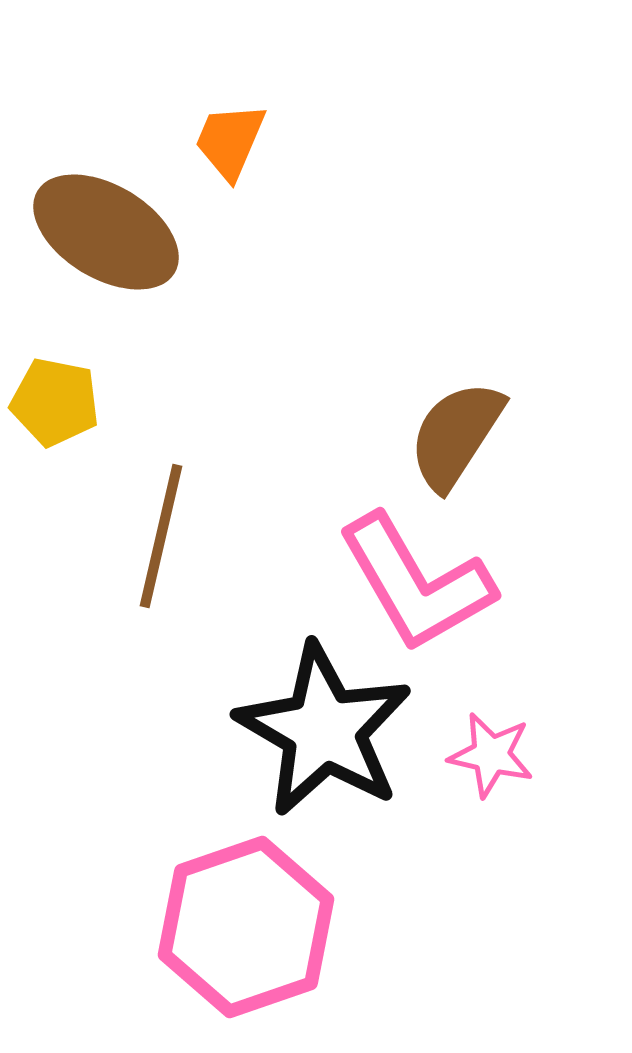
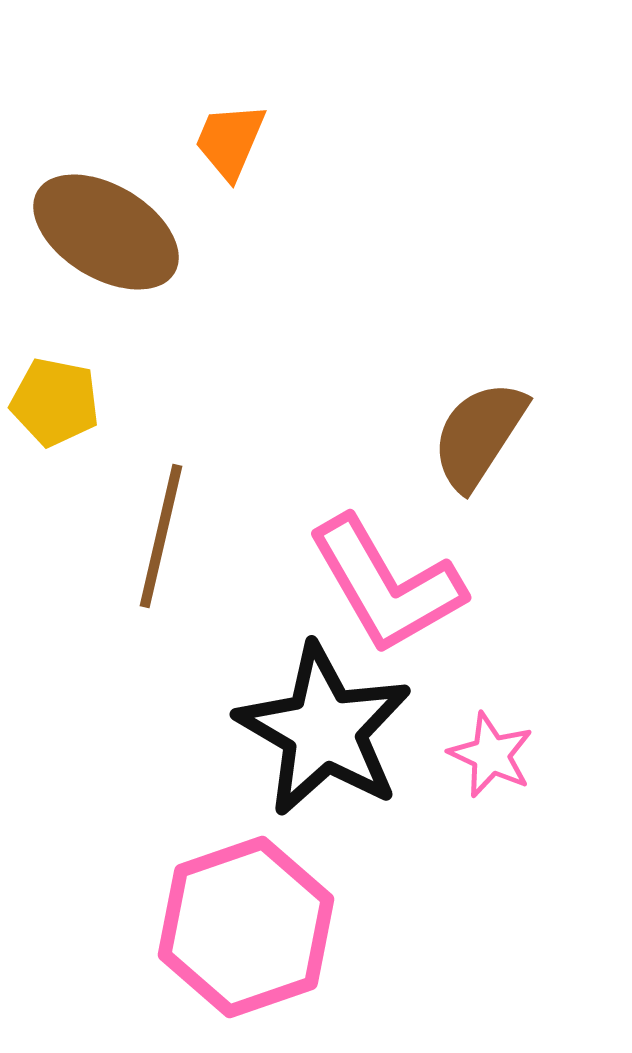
brown semicircle: moved 23 px right
pink L-shape: moved 30 px left, 2 px down
pink star: rotated 12 degrees clockwise
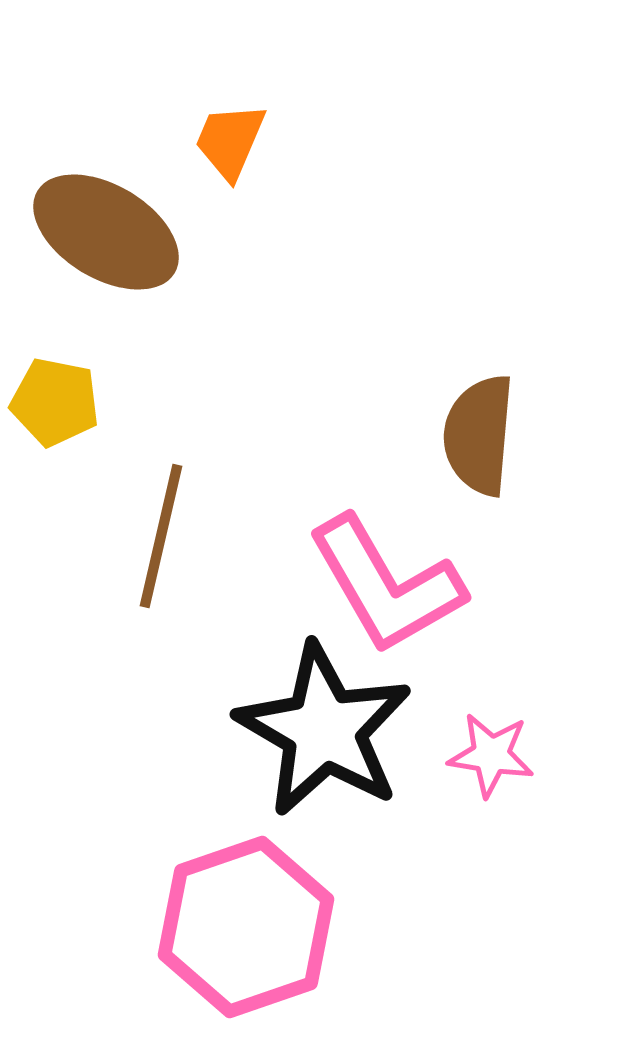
brown semicircle: rotated 28 degrees counterclockwise
pink star: rotated 16 degrees counterclockwise
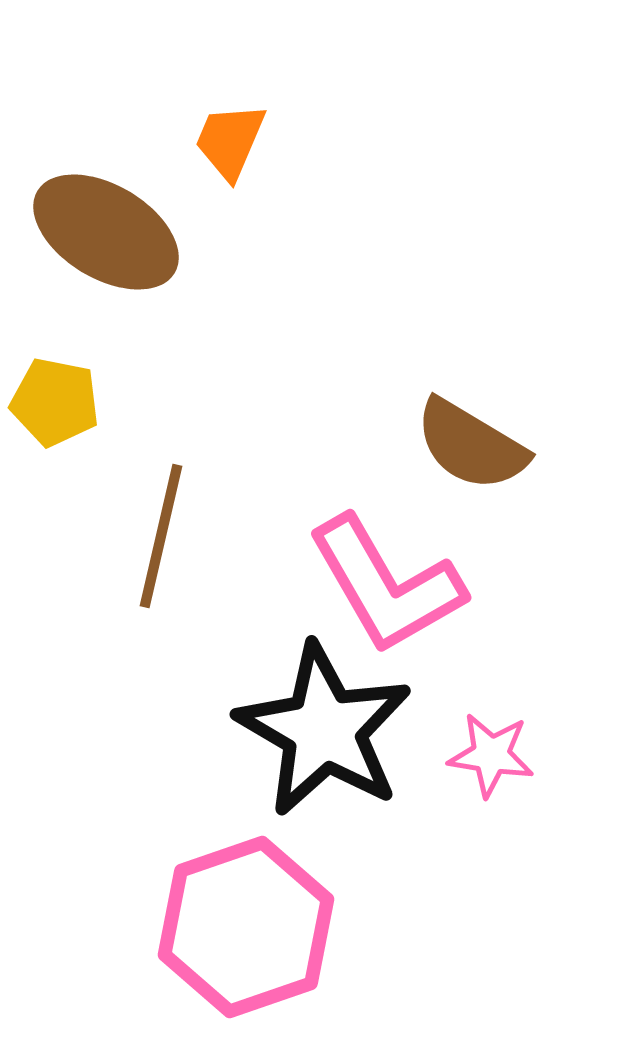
brown semicircle: moved 8 px left, 10 px down; rotated 64 degrees counterclockwise
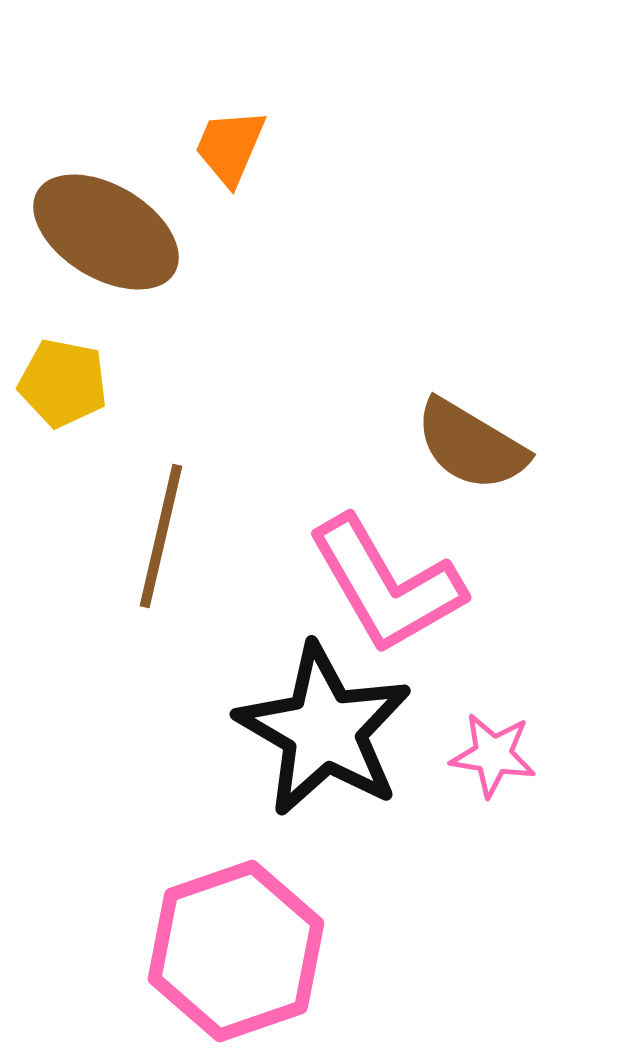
orange trapezoid: moved 6 px down
yellow pentagon: moved 8 px right, 19 px up
pink star: moved 2 px right
pink hexagon: moved 10 px left, 24 px down
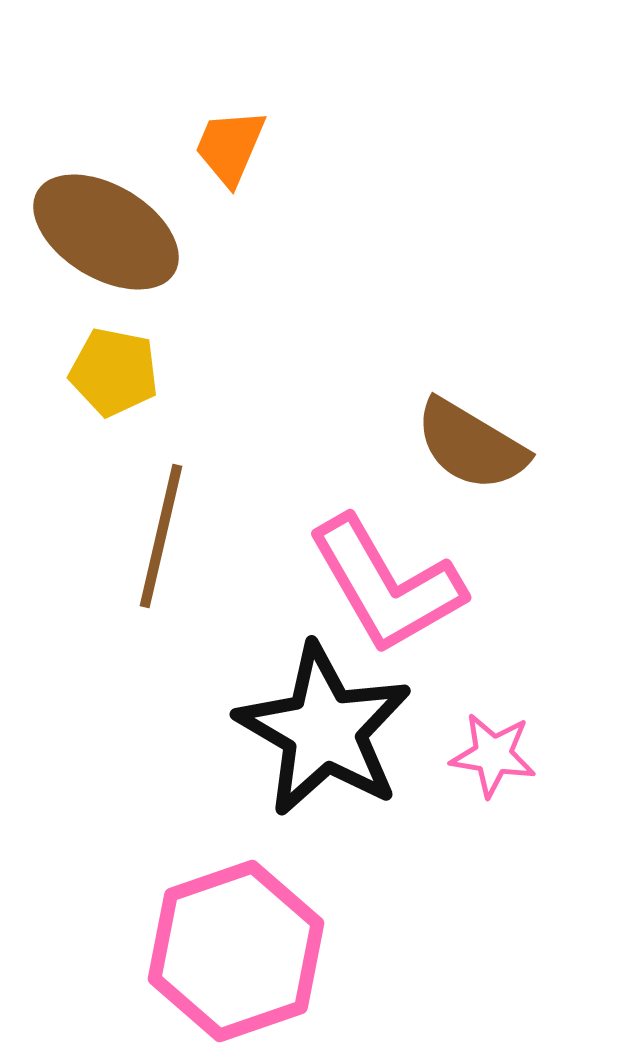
yellow pentagon: moved 51 px right, 11 px up
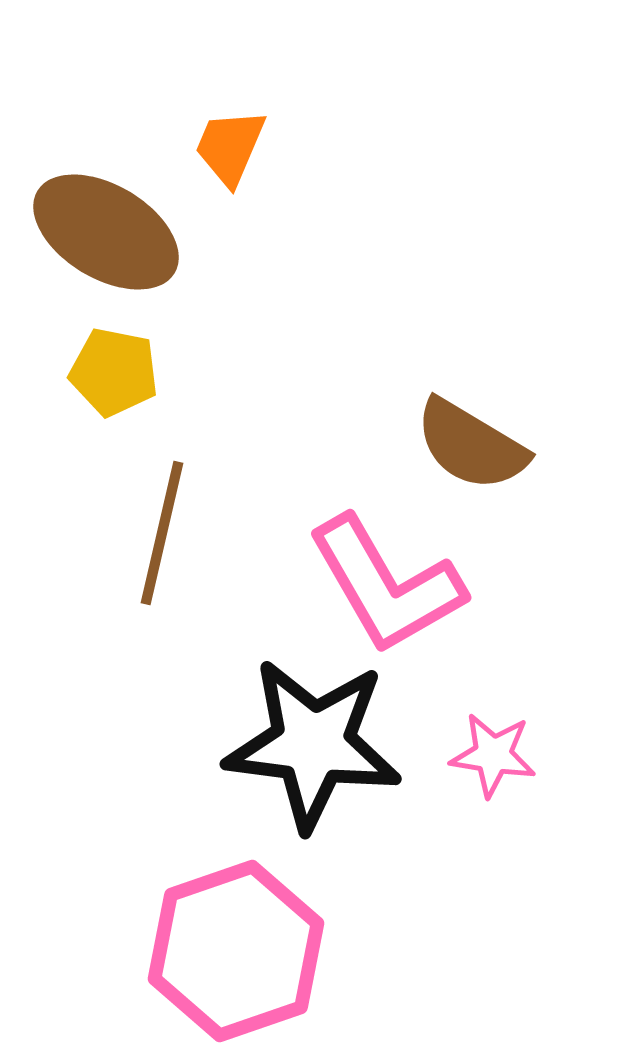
brown line: moved 1 px right, 3 px up
black star: moved 11 px left, 14 px down; rotated 23 degrees counterclockwise
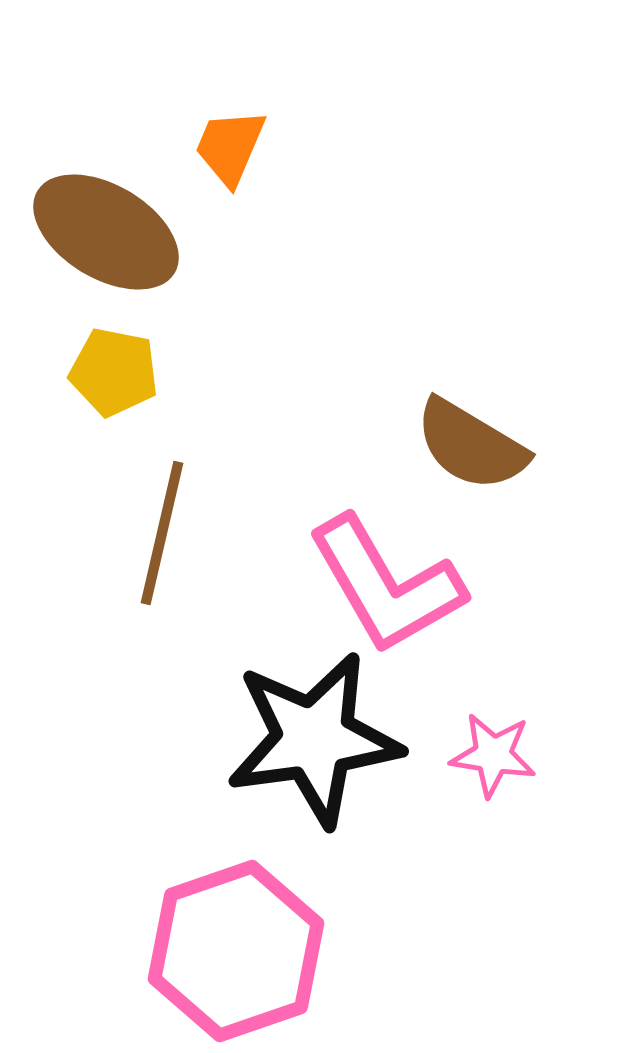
black star: moved 1 px right, 5 px up; rotated 15 degrees counterclockwise
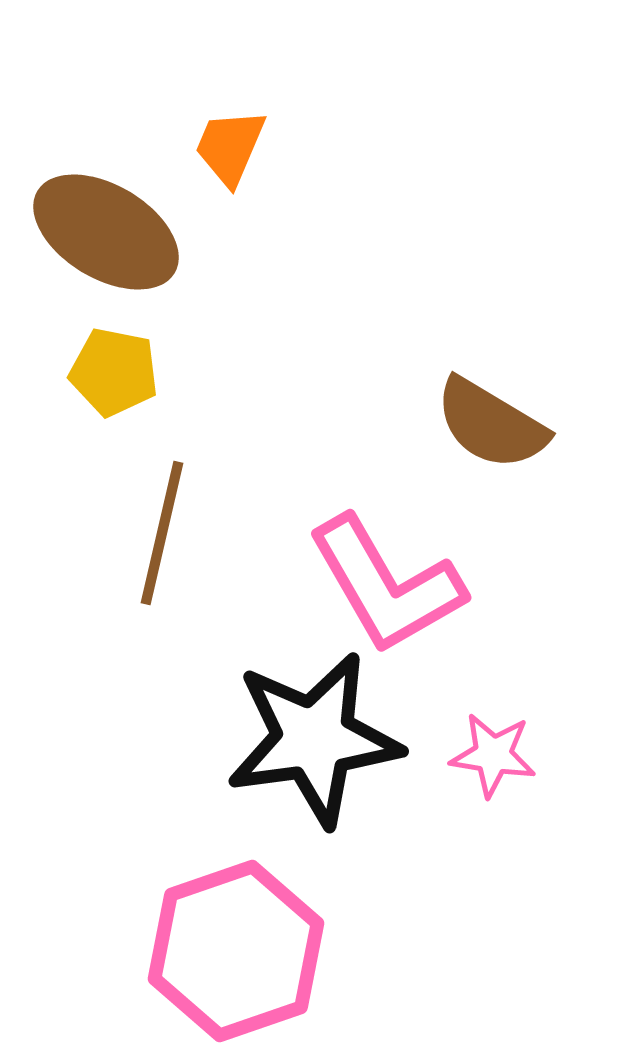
brown semicircle: moved 20 px right, 21 px up
